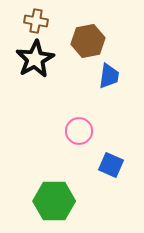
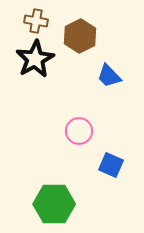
brown hexagon: moved 8 px left, 5 px up; rotated 16 degrees counterclockwise
blue trapezoid: rotated 128 degrees clockwise
green hexagon: moved 3 px down
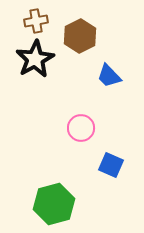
brown cross: rotated 20 degrees counterclockwise
pink circle: moved 2 px right, 3 px up
green hexagon: rotated 15 degrees counterclockwise
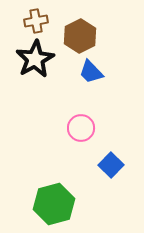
blue trapezoid: moved 18 px left, 4 px up
blue square: rotated 20 degrees clockwise
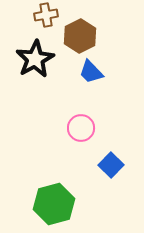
brown cross: moved 10 px right, 6 px up
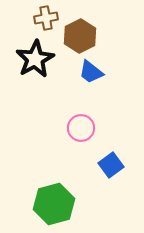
brown cross: moved 3 px down
blue trapezoid: rotated 8 degrees counterclockwise
blue square: rotated 10 degrees clockwise
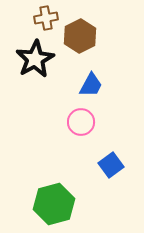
blue trapezoid: moved 13 px down; rotated 100 degrees counterclockwise
pink circle: moved 6 px up
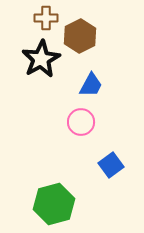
brown cross: rotated 10 degrees clockwise
black star: moved 6 px right
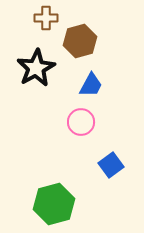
brown hexagon: moved 5 px down; rotated 12 degrees clockwise
black star: moved 5 px left, 9 px down
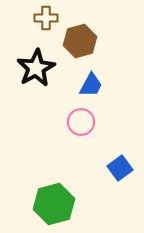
blue square: moved 9 px right, 3 px down
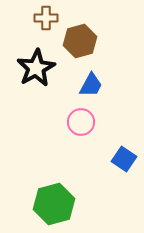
blue square: moved 4 px right, 9 px up; rotated 20 degrees counterclockwise
